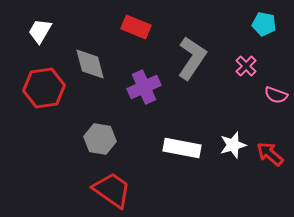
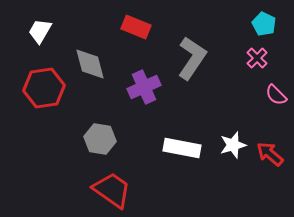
cyan pentagon: rotated 15 degrees clockwise
pink cross: moved 11 px right, 8 px up
pink semicircle: rotated 25 degrees clockwise
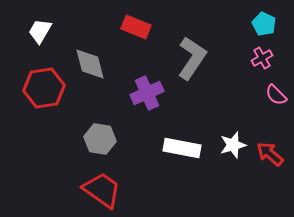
pink cross: moved 5 px right; rotated 15 degrees clockwise
purple cross: moved 3 px right, 6 px down
red trapezoid: moved 10 px left
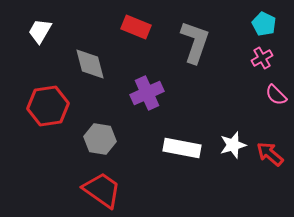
gray L-shape: moved 3 px right, 16 px up; rotated 15 degrees counterclockwise
red hexagon: moved 4 px right, 18 px down
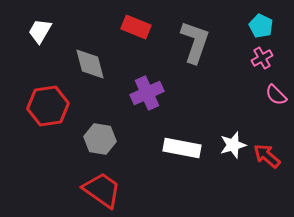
cyan pentagon: moved 3 px left, 2 px down
red arrow: moved 3 px left, 2 px down
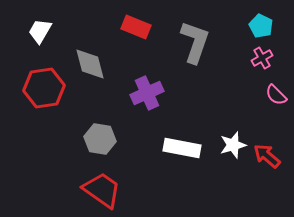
red hexagon: moved 4 px left, 18 px up
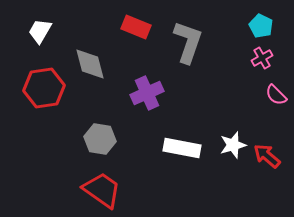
gray L-shape: moved 7 px left
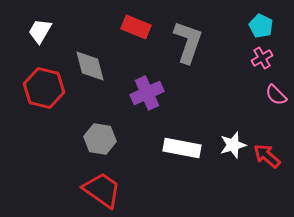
gray diamond: moved 2 px down
red hexagon: rotated 21 degrees clockwise
